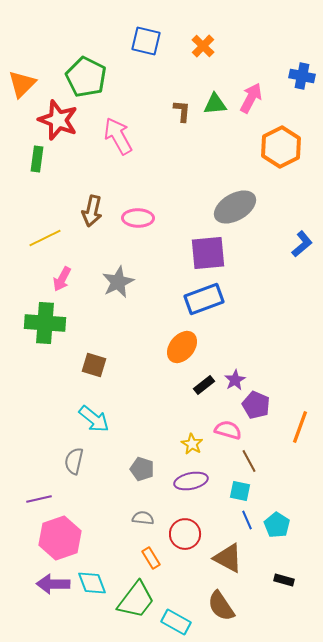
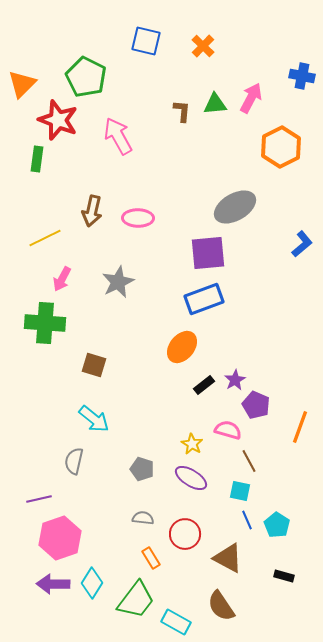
purple ellipse at (191, 481): moved 3 px up; rotated 44 degrees clockwise
black rectangle at (284, 580): moved 4 px up
cyan diamond at (92, 583): rotated 52 degrees clockwise
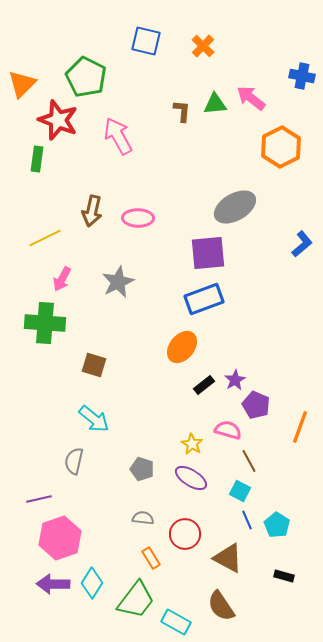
pink arrow at (251, 98): rotated 80 degrees counterclockwise
cyan square at (240, 491): rotated 15 degrees clockwise
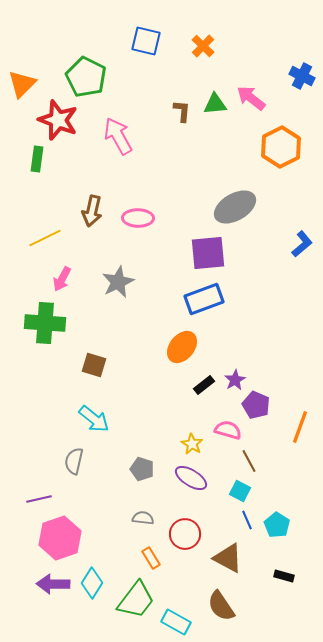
blue cross at (302, 76): rotated 15 degrees clockwise
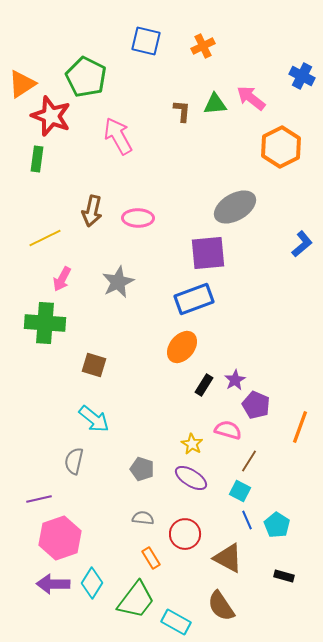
orange cross at (203, 46): rotated 20 degrees clockwise
orange triangle at (22, 84): rotated 12 degrees clockwise
red star at (58, 120): moved 7 px left, 4 px up
blue rectangle at (204, 299): moved 10 px left
black rectangle at (204, 385): rotated 20 degrees counterclockwise
brown line at (249, 461): rotated 60 degrees clockwise
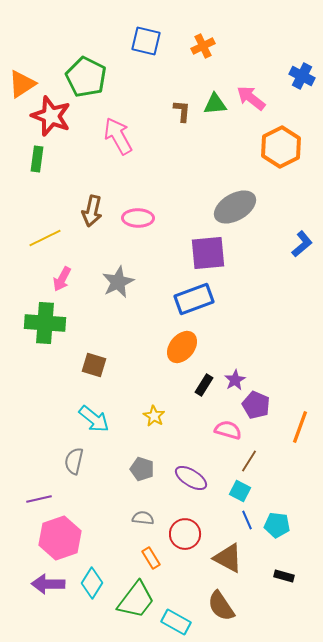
yellow star at (192, 444): moved 38 px left, 28 px up
cyan pentagon at (277, 525): rotated 25 degrees counterclockwise
purple arrow at (53, 584): moved 5 px left
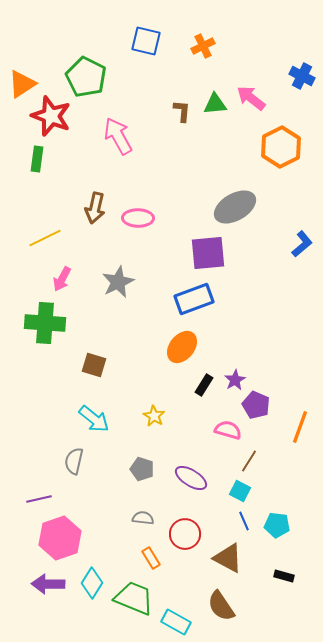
brown arrow at (92, 211): moved 3 px right, 3 px up
blue line at (247, 520): moved 3 px left, 1 px down
green trapezoid at (136, 600): moved 2 px left, 2 px up; rotated 105 degrees counterclockwise
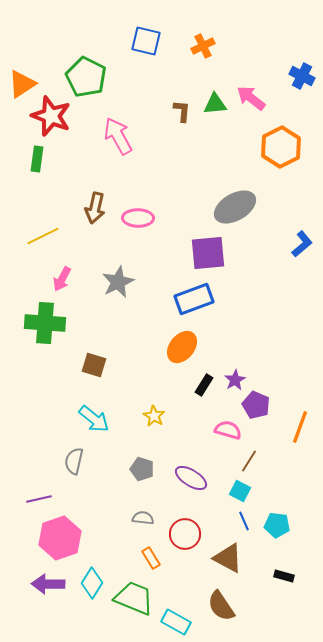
yellow line at (45, 238): moved 2 px left, 2 px up
